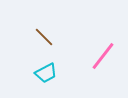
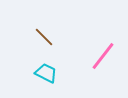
cyan trapezoid: rotated 125 degrees counterclockwise
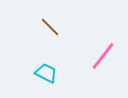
brown line: moved 6 px right, 10 px up
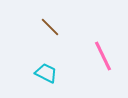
pink line: rotated 64 degrees counterclockwise
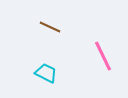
brown line: rotated 20 degrees counterclockwise
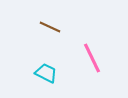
pink line: moved 11 px left, 2 px down
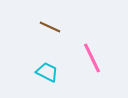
cyan trapezoid: moved 1 px right, 1 px up
